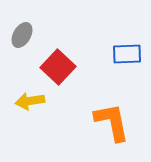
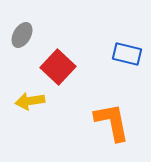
blue rectangle: rotated 16 degrees clockwise
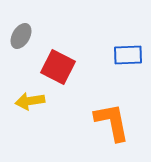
gray ellipse: moved 1 px left, 1 px down
blue rectangle: moved 1 px right, 1 px down; rotated 16 degrees counterclockwise
red square: rotated 16 degrees counterclockwise
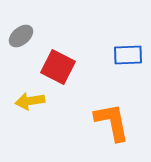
gray ellipse: rotated 20 degrees clockwise
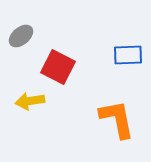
orange L-shape: moved 5 px right, 3 px up
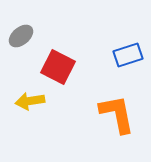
blue rectangle: rotated 16 degrees counterclockwise
orange L-shape: moved 5 px up
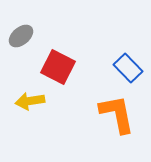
blue rectangle: moved 13 px down; rotated 64 degrees clockwise
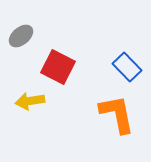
blue rectangle: moved 1 px left, 1 px up
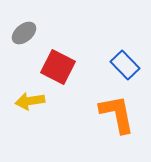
gray ellipse: moved 3 px right, 3 px up
blue rectangle: moved 2 px left, 2 px up
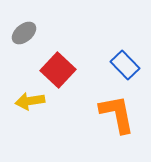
red square: moved 3 px down; rotated 16 degrees clockwise
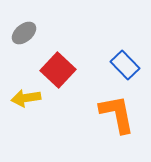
yellow arrow: moved 4 px left, 3 px up
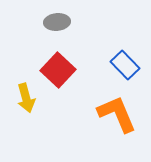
gray ellipse: moved 33 px right, 11 px up; rotated 35 degrees clockwise
yellow arrow: rotated 96 degrees counterclockwise
orange L-shape: rotated 12 degrees counterclockwise
